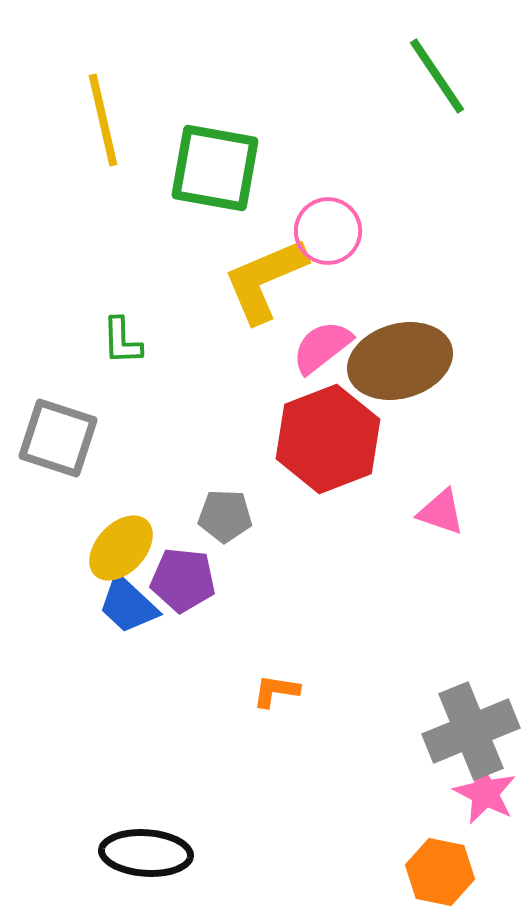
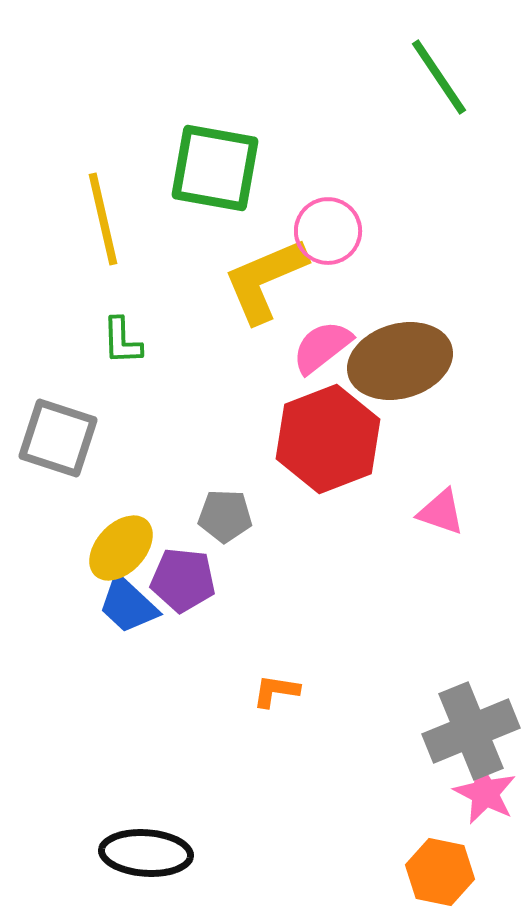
green line: moved 2 px right, 1 px down
yellow line: moved 99 px down
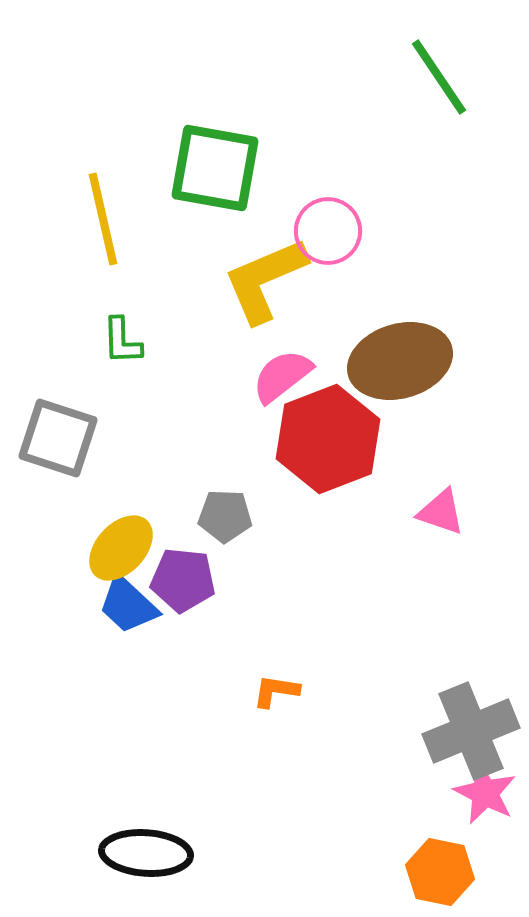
pink semicircle: moved 40 px left, 29 px down
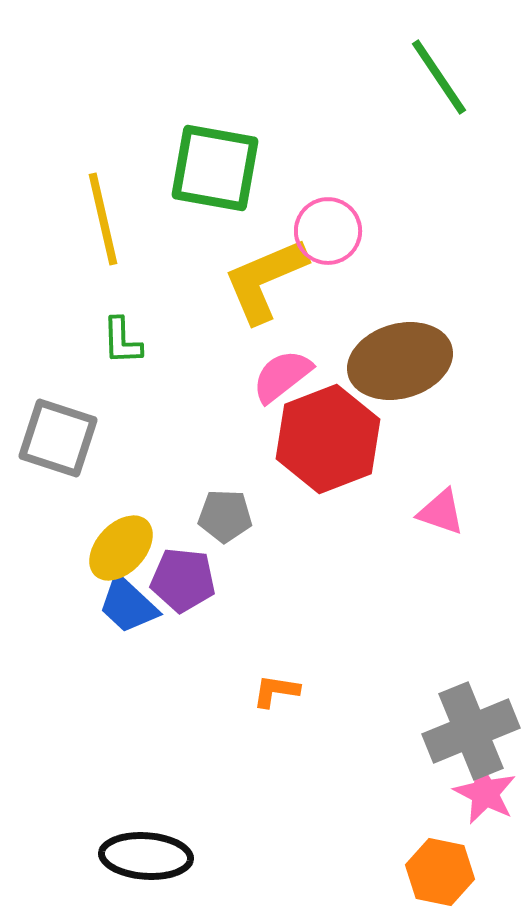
black ellipse: moved 3 px down
